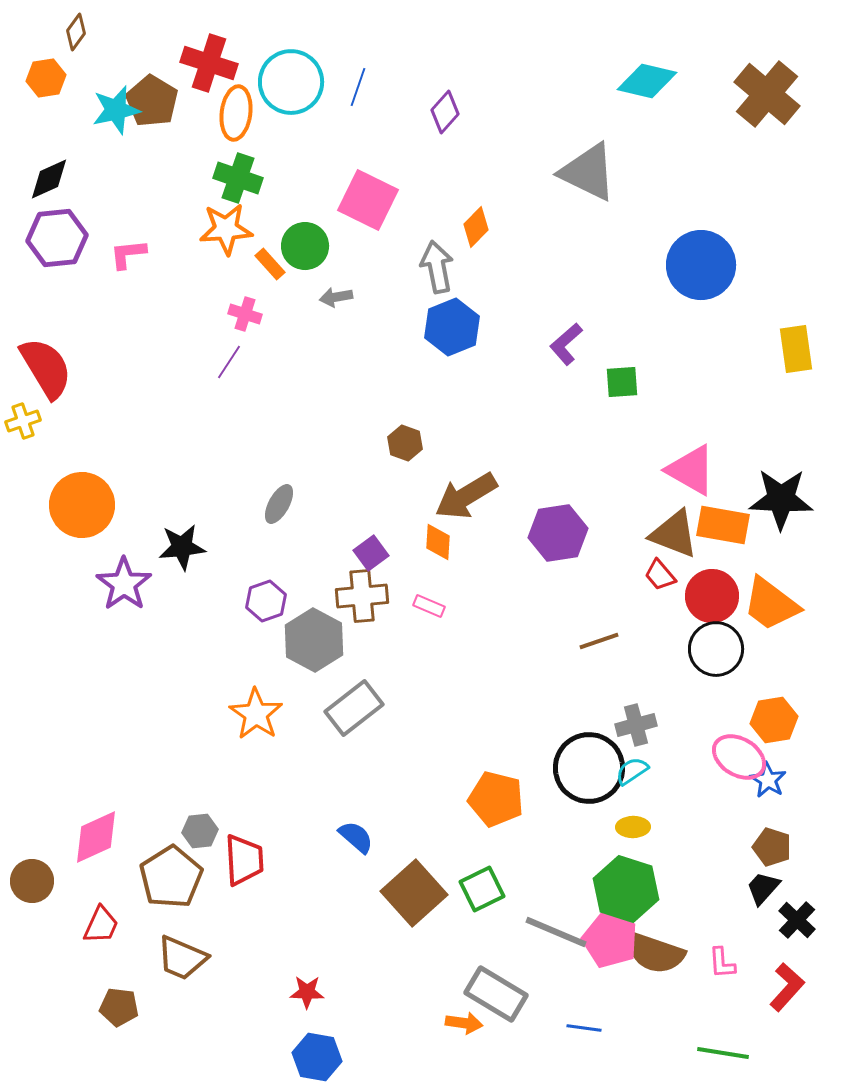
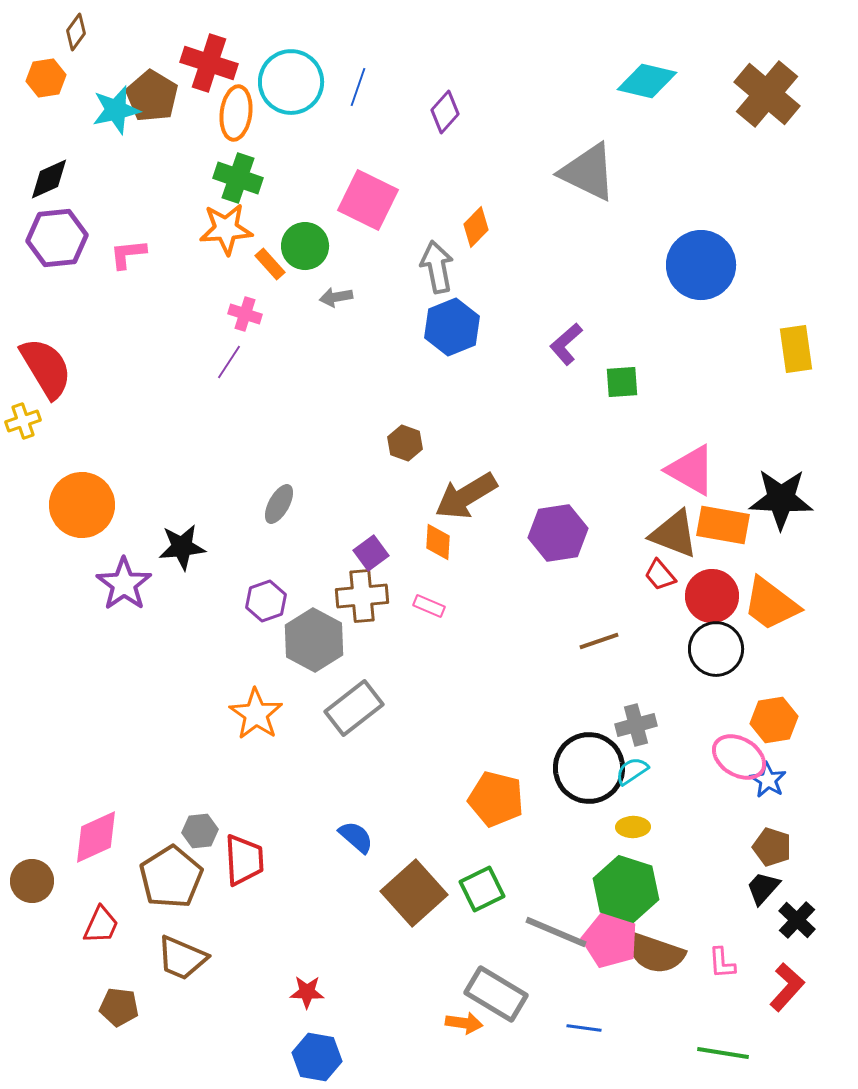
brown pentagon at (152, 101): moved 5 px up
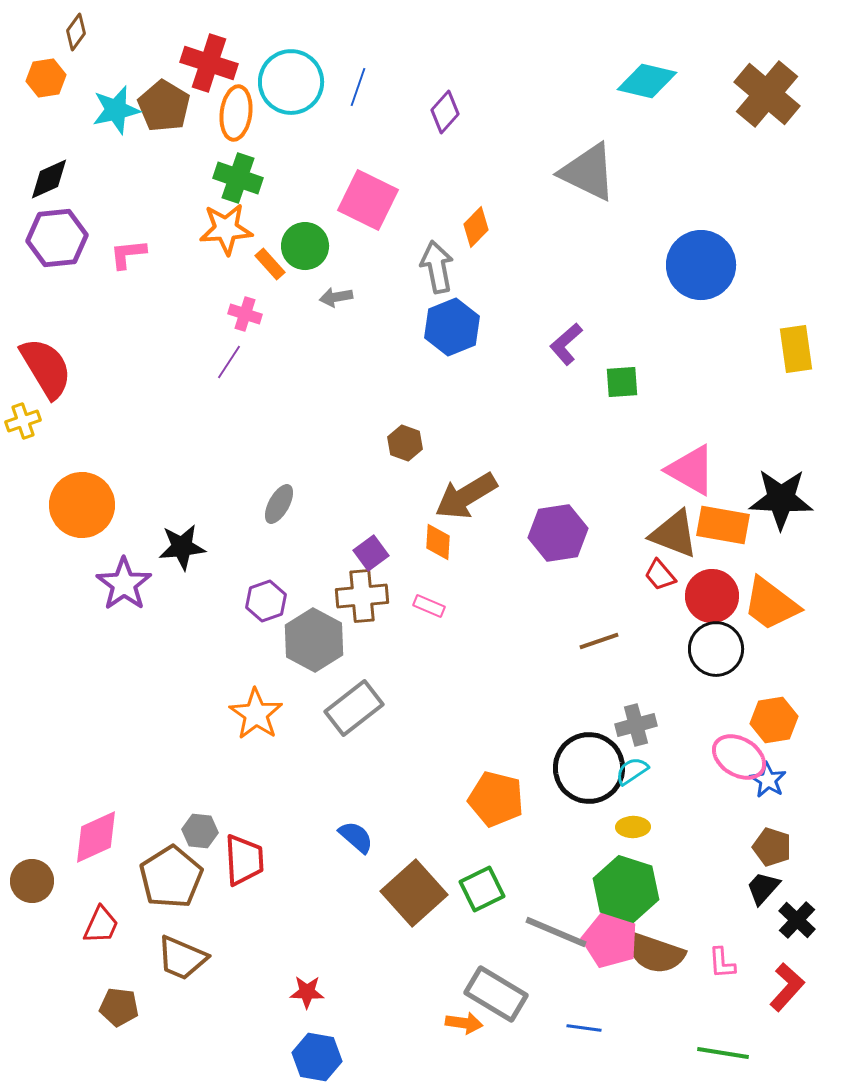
brown pentagon at (152, 96): moved 12 px right, 10 px down
gray hexagon at (200, 831): rotated 12 degrees clockwise
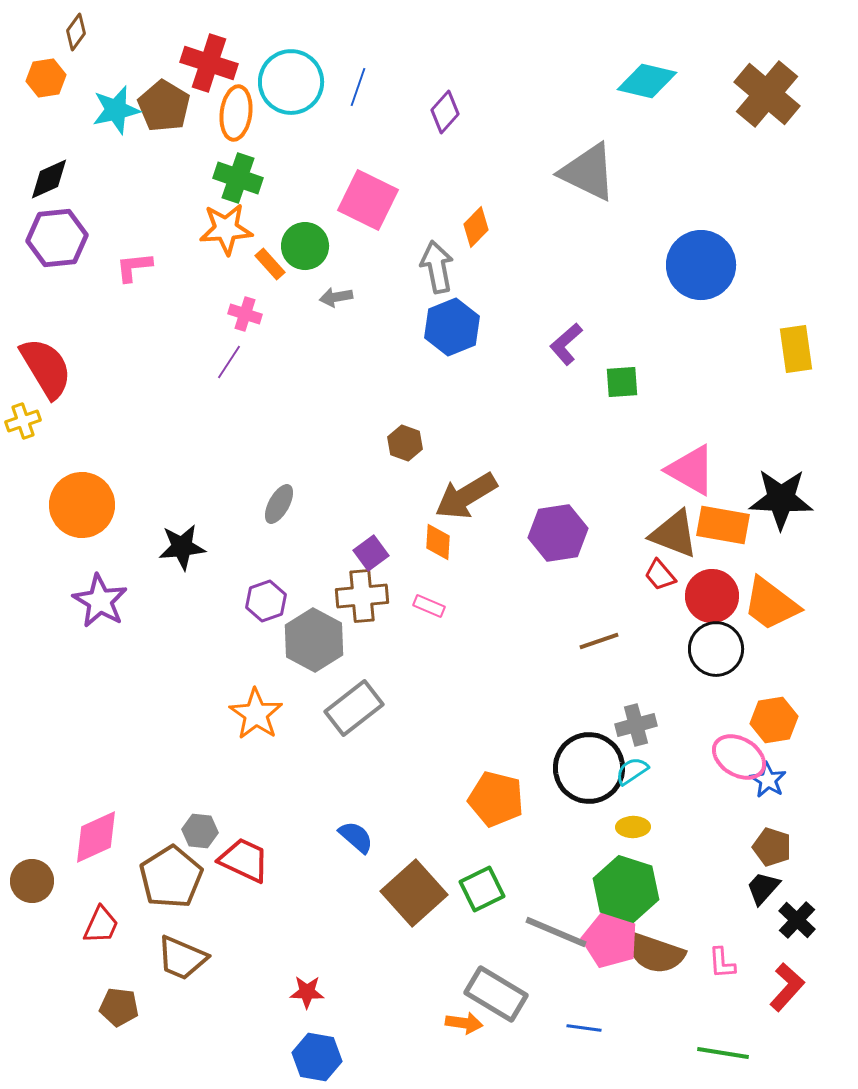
pink L-shape at (128, 254): moved 6 px right, 13 px down
purple star at (124, 584): moved 24 px left, 17 px down; rotated 6 degrees counterclockwise
red trapezoid at (244, 860): rotated 62 degrees counterclockwise
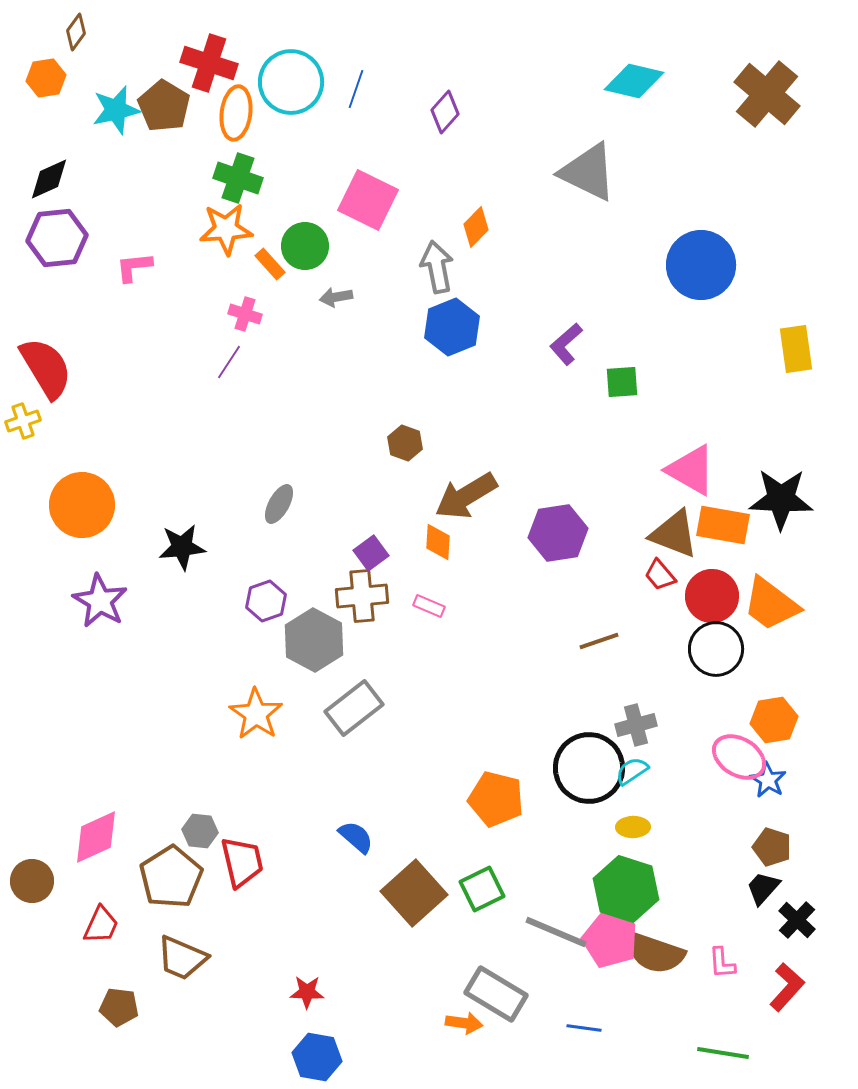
cyan diamond at (647, 81): moved 13 px left
blue line at (358, 87): moved 2 px left, 2 px down
red trapezoid at (244, 860): moved 2 px left, 2 px down; rotated 52 degrees clockwise
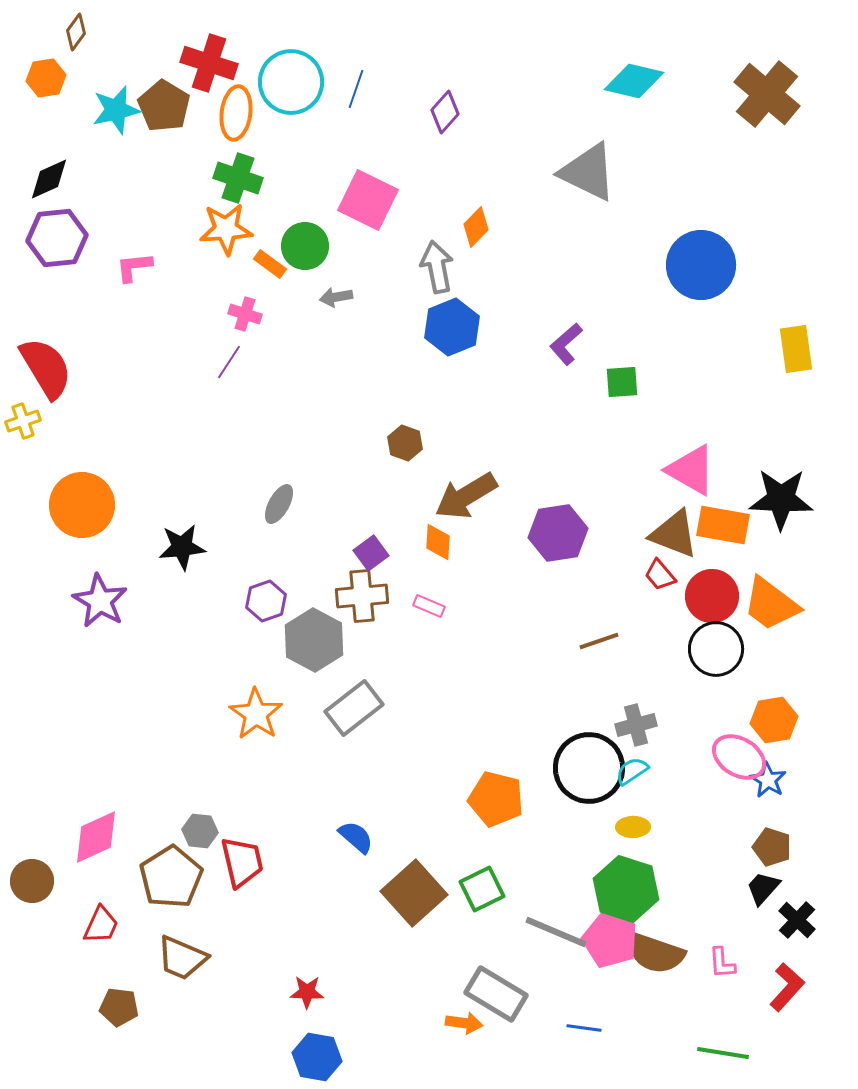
orange rectangle at (270, 264): rotated 12 degrees counterclockwise
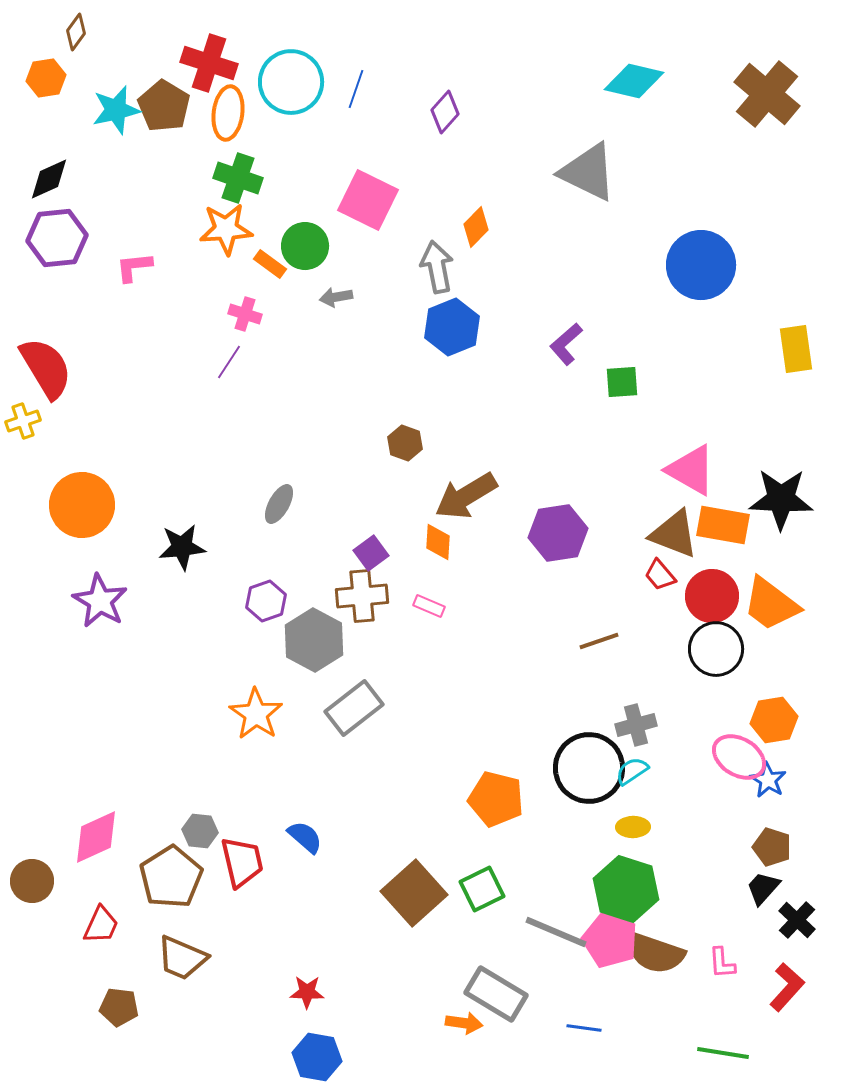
orange ellipse at (236, 113): moved 8 px left
blue semicircle at (356, 837): moved 51 px left
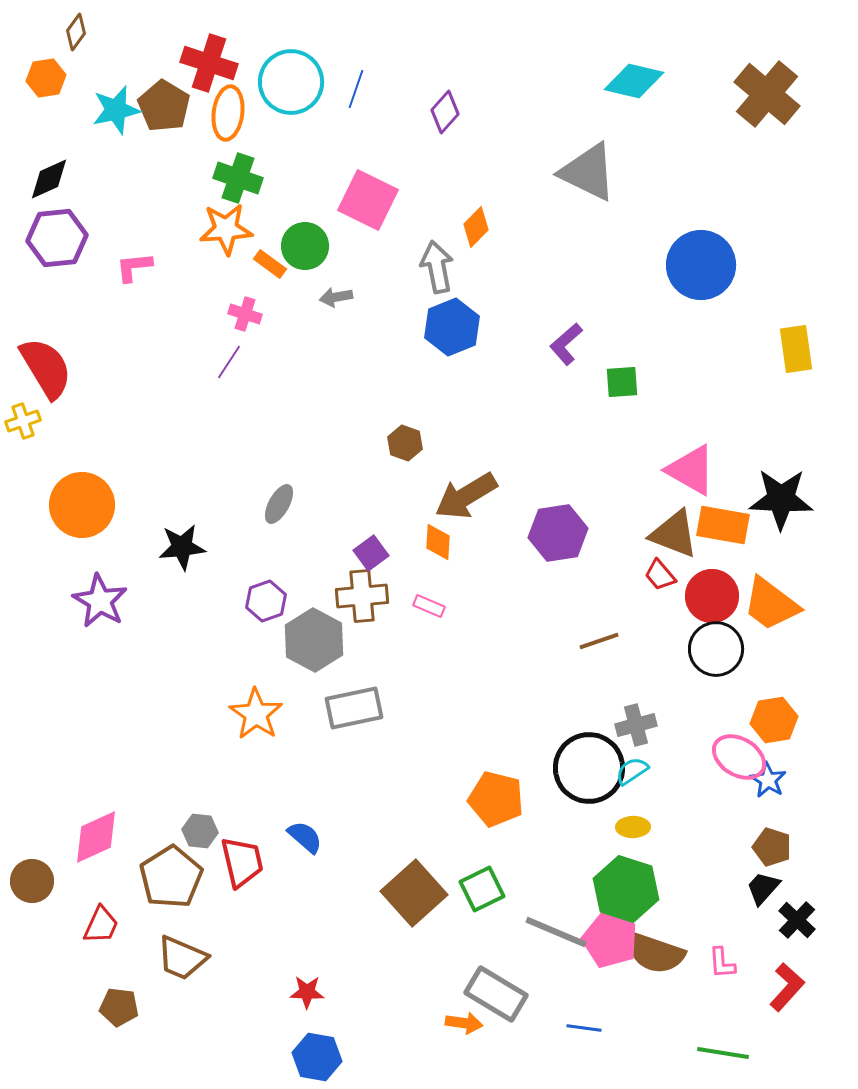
gray rectangle at (354, 708): rotated 26 degrees clockwise
